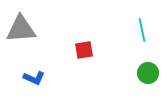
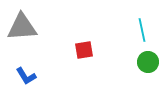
gray triangle: moved 1 px right, 2 px up
green circle: moved 11 px up
blue L-shape: moved 8 px left, 2 px up; rotated 35 degrees clockwise
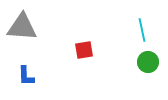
gray triangle: rotated 8 degrees clockwise
blue L-shape: rotated 30 degrees clockwise
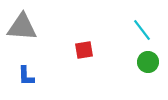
cyan line: rotated 25 degrees counterclockwise
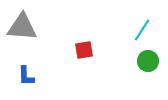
cyan line: rotated 70 degrees clockwise
green circle: moved 1 px up
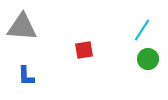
green circle: moved 2 px up
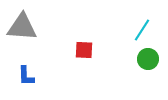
red square: rotated 12 degrees clockwise
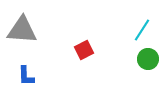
gray triangle: moved 3 px down
red square: rotated 30 degrees counterclockwise
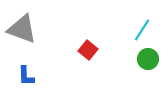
gray triangle: moved 1 px up; rotated 16 degrees clockwise
red square: moved 4 px right; rotated 24 degrees counterclockwise
